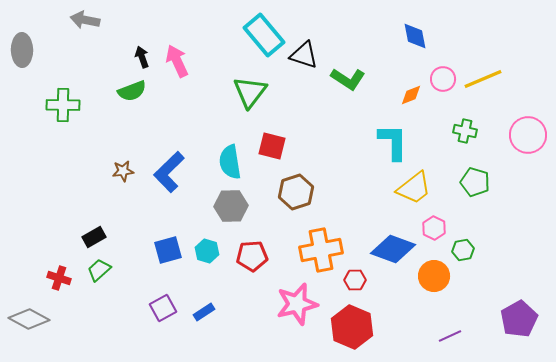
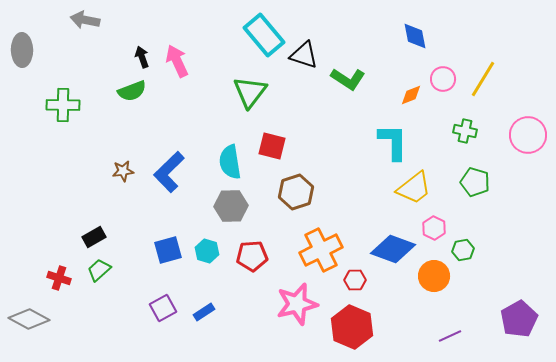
yellow line at (483, 79): rotated 36 degrees counterclockwise
orange cross at (321, 250): rotated 15 degrees counterclockwise
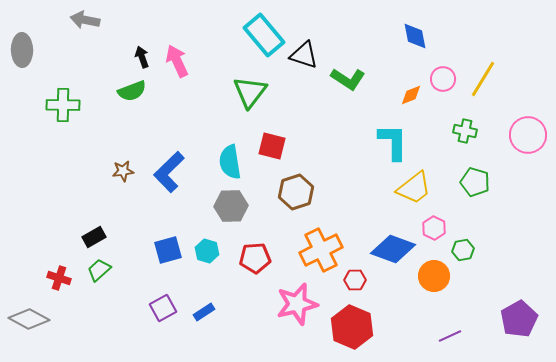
red pentagon at (252, 256): moved 3 px right, 2 px down
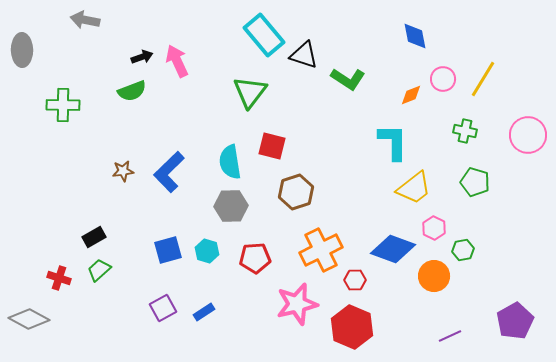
black arrow at (142, 57): rotated 90 degrees clockwise
purple pentagon at (519, 319): moved 4 px left, 2 px down
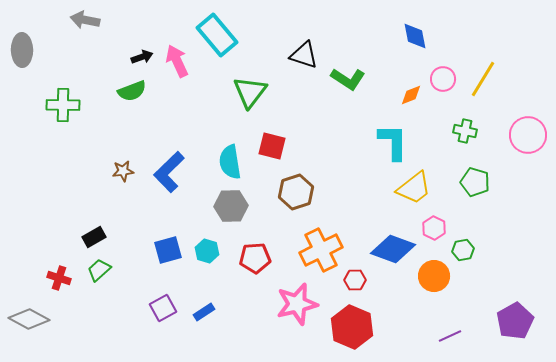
cyan rectangle at (264, 35): moved 47 px left
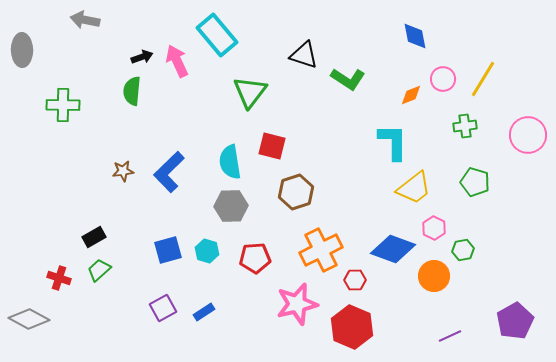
green semicircle at (132, 91): rotated 116 degrees clockwise
green cross at (465, 131): moved 5 px up; rotated 20 degrees counterclockwise
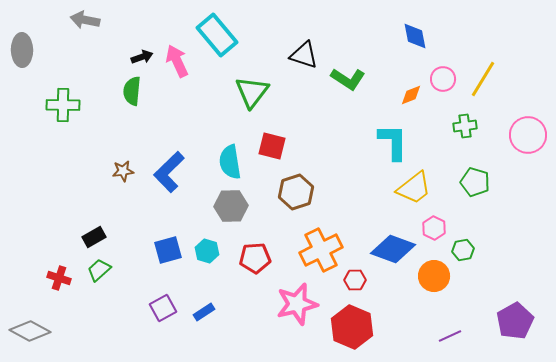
green triangle at (250, 92): moved 2 px right
gray diamond at (29, 319): moved 1 px right, 12 px down
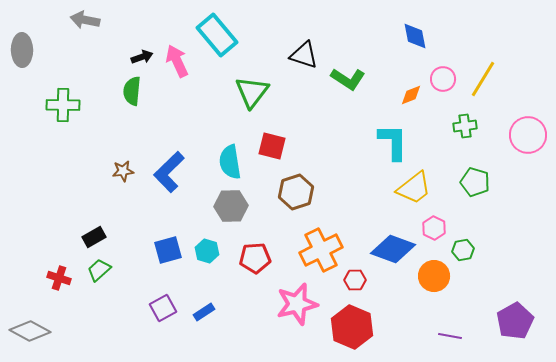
purple line at (450, 336): rotated 35 degrees clockwise
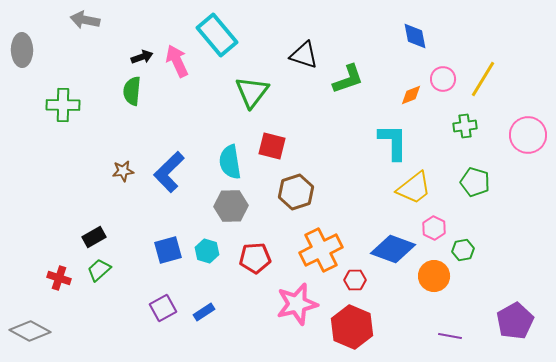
green L-shape at (348, 79): rotated 52 degrees counterclockwise
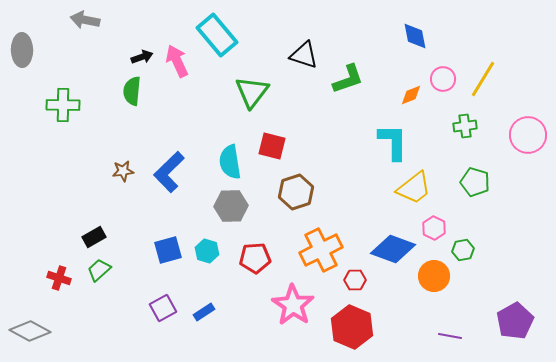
pink star at (297, 304): moved 4 px left, 1 px down; rotated 24 degrees counterclockwise
